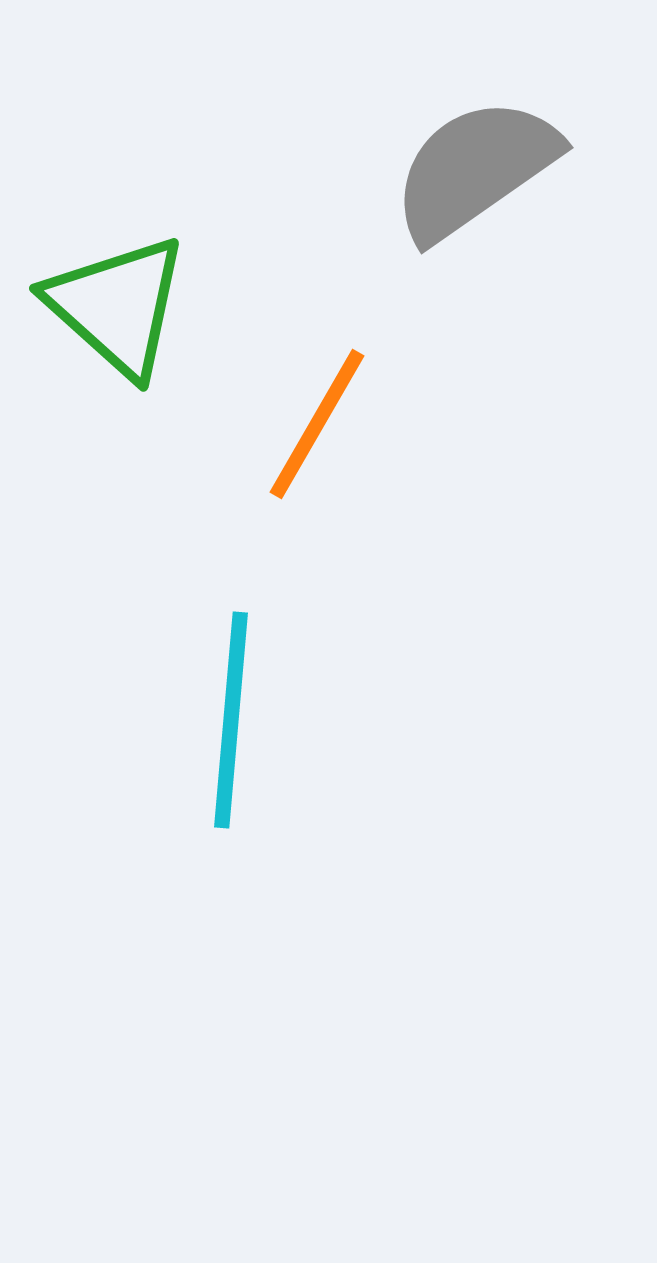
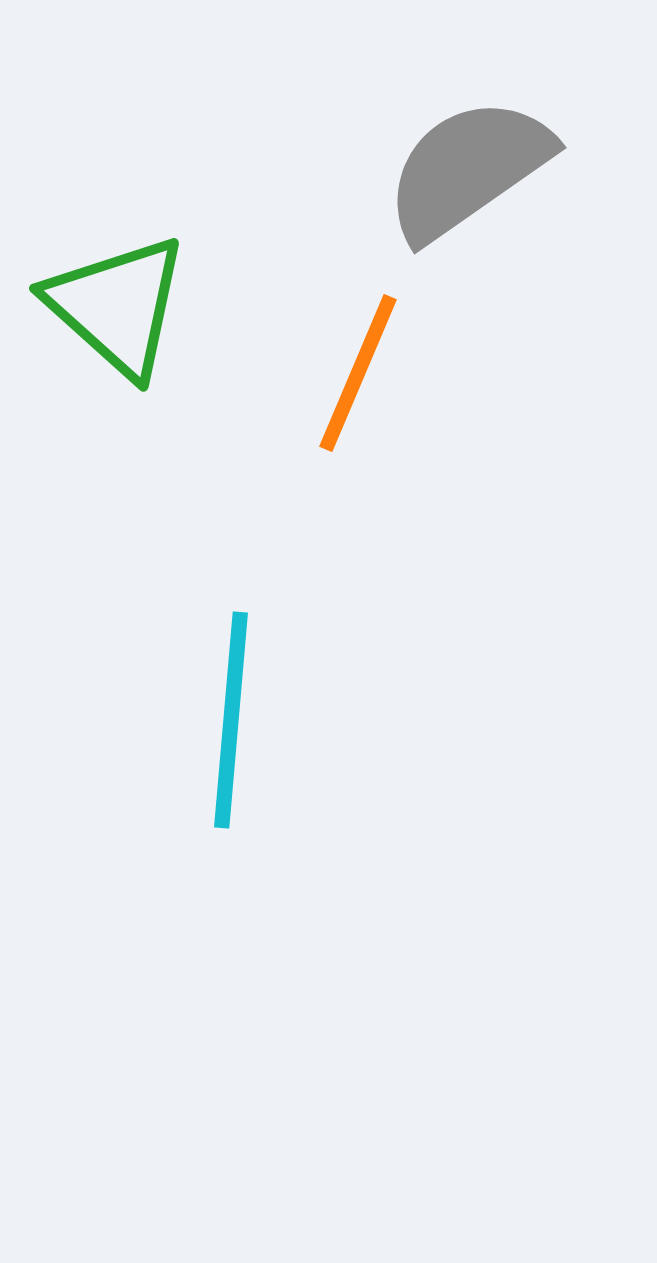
gray semicircle: moved 7 px left
orange line: moved 41 px right, 51 px up; rotated 7 degrees counterclockwise
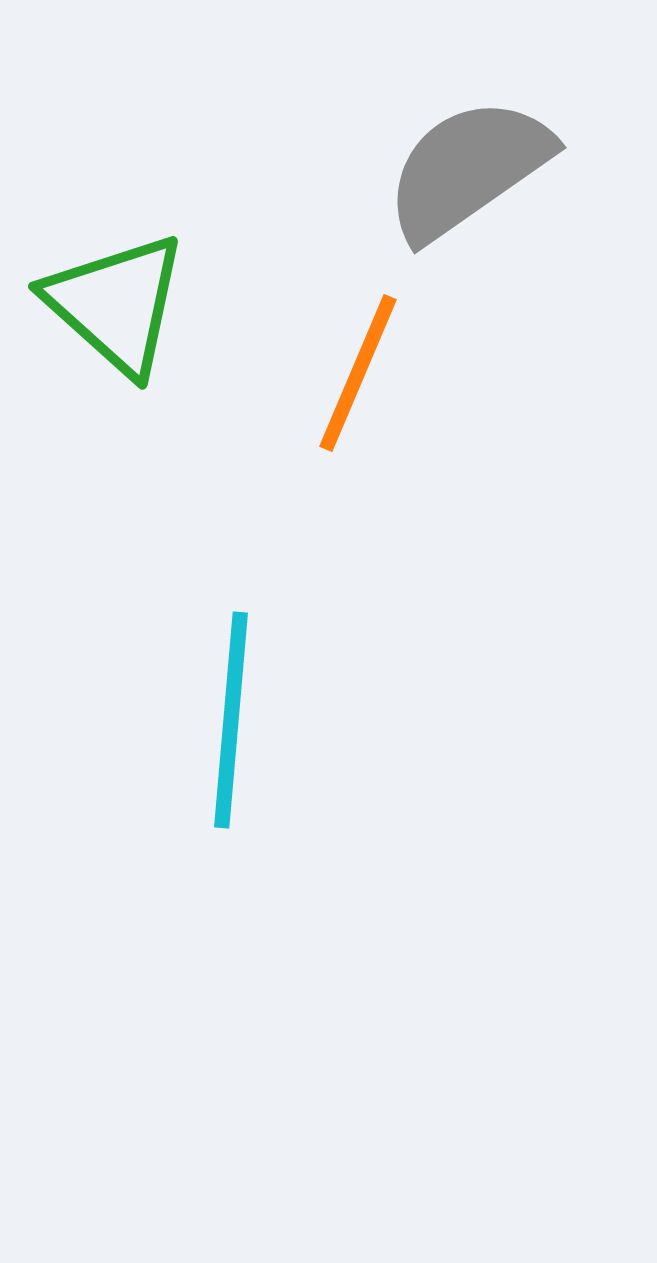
green triangle: moved 1 px left, 2 px up
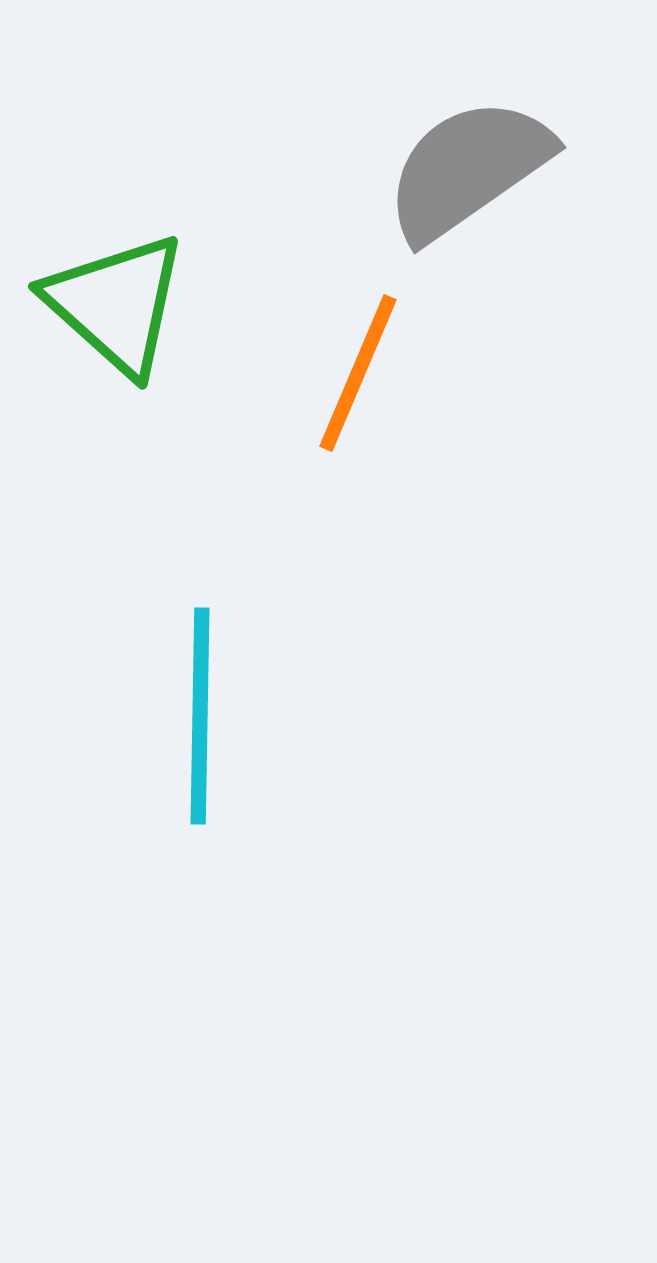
cyan line: moved 31 px left, 4 px up; rotated 4 degrees counterclockwise
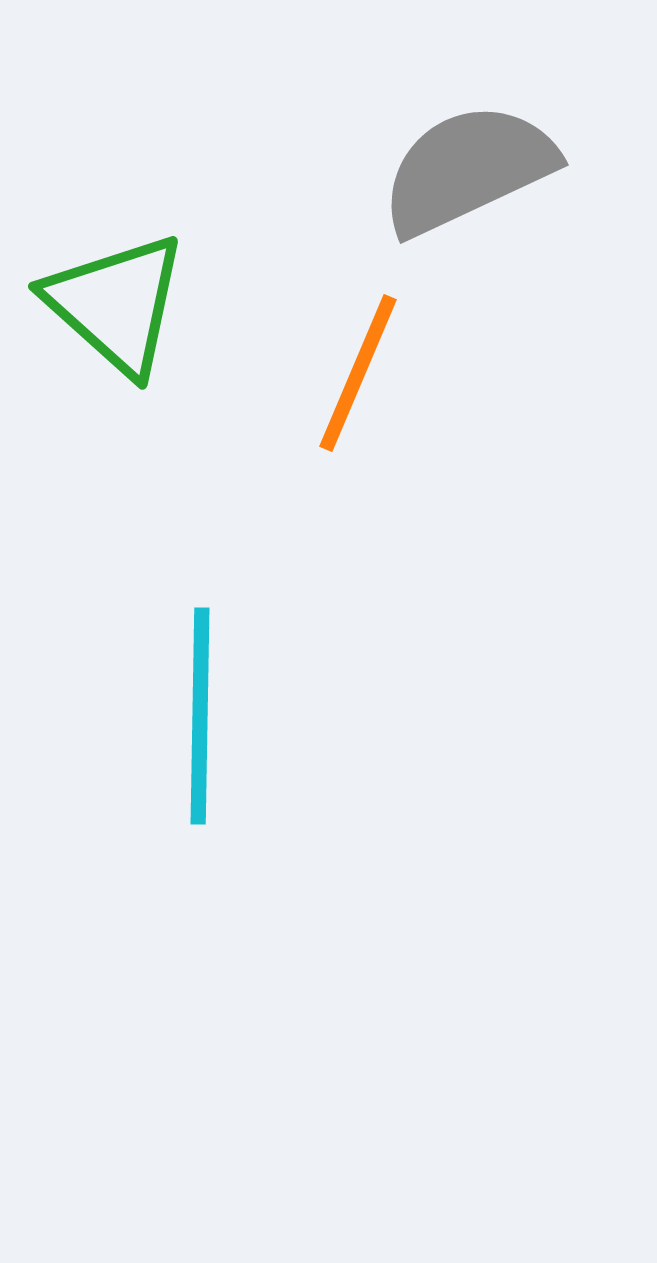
gray semicircle: rotated 10 degrees clockwise
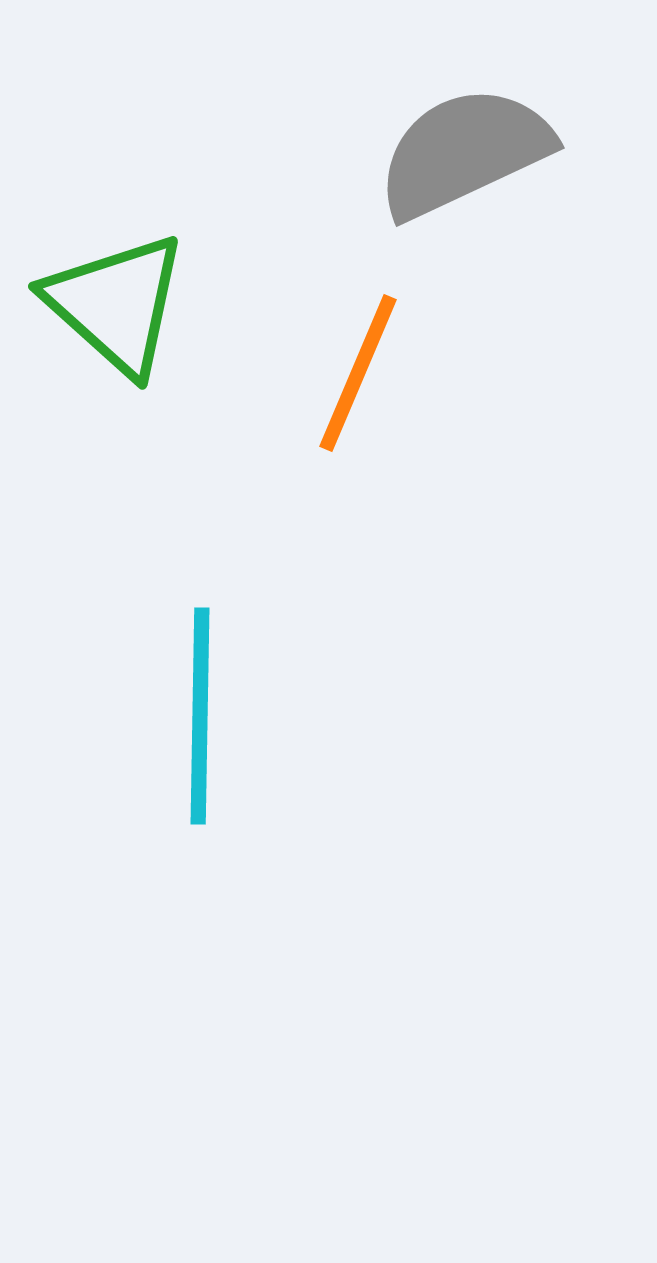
gray semicircle: moved 4 px left, 17 px up
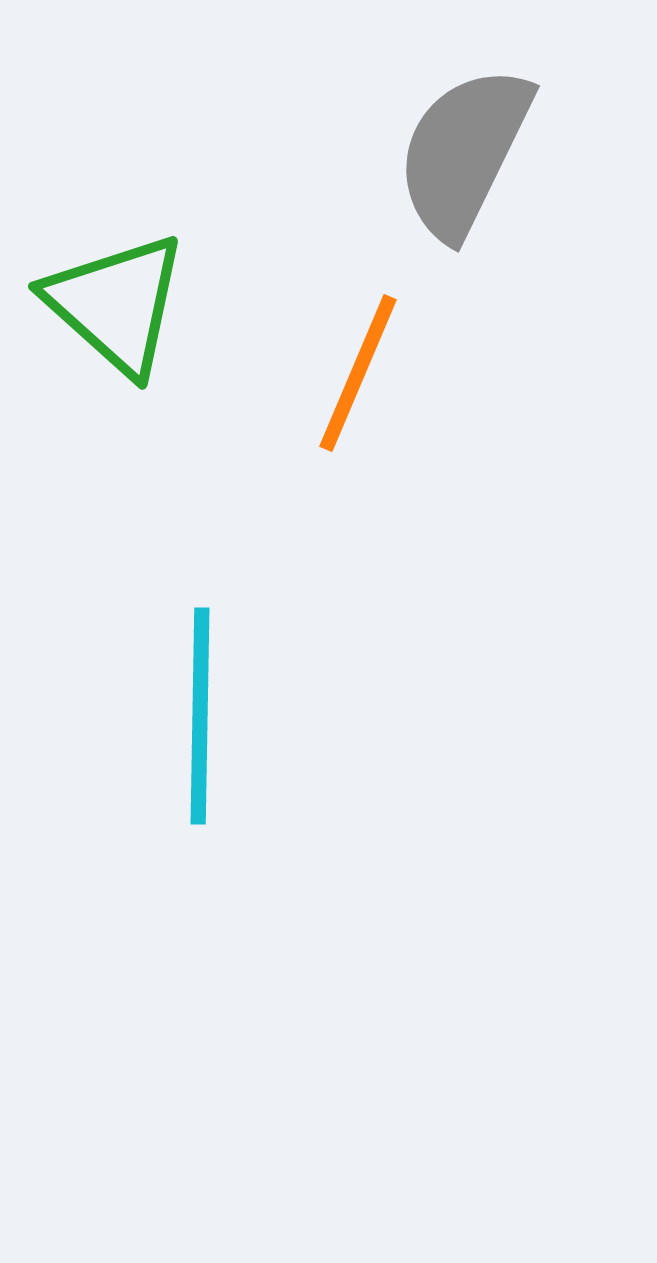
gray semicircle: rotated 39 degrees counterclockwise
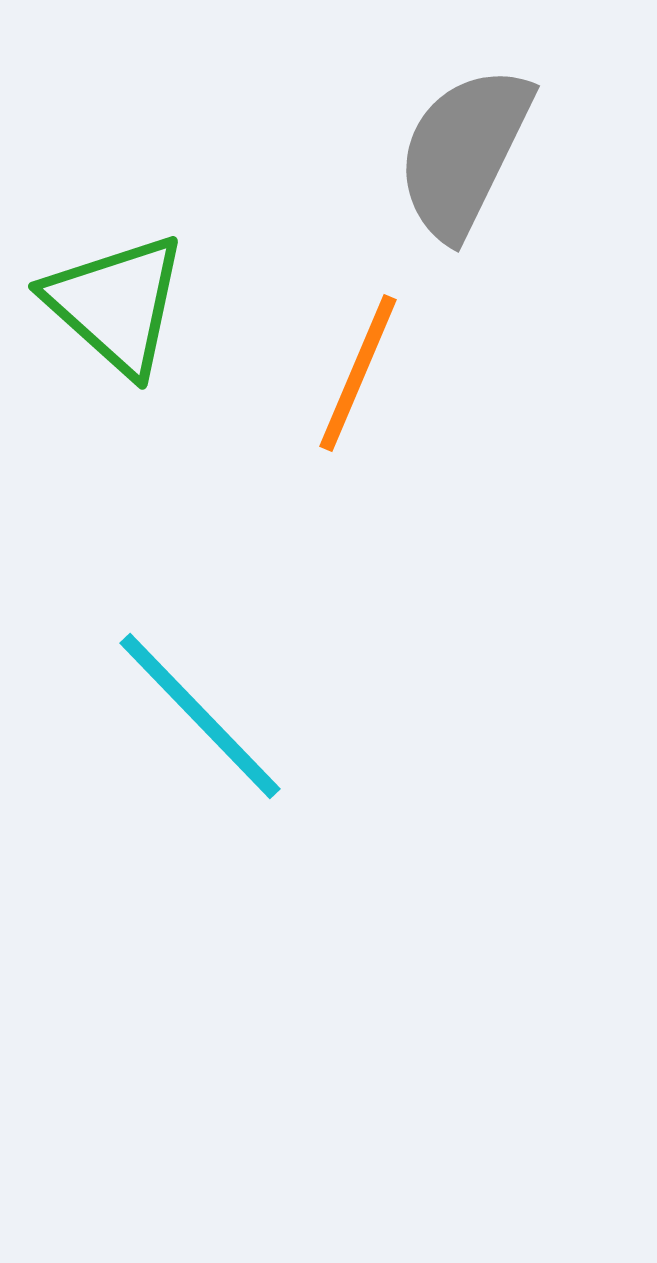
cyan line: rotated 45 degrees counterclockwise
